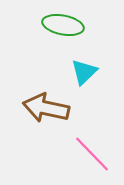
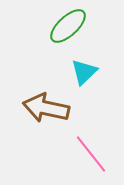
green ellipse: moved 5 px right, 1 px down; rotated 54 degrees counterclockwise
pink line: moved 1 px left; rotated 6 degrees clockwise
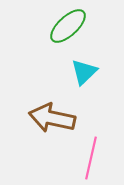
brown arrow: moved 6 px right, 10 px down
pink line: moved 4 px down; rotated 51 degrees clockwise
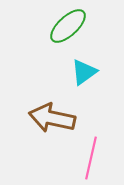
cyan triangle: rotated 8 degrees clockwise
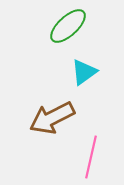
brown arrow: rotated 39 degrees counterclockwise
pink line: moved 1 px up
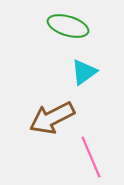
green ellipse: rotated 60 degrees clockwise
pink line: rotated 36 degrees counterclockwise
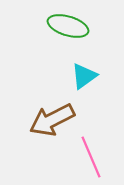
cyan triangle: moved 4 px down
brown arrow: moved 2 px down
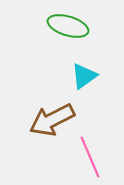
pink line: moved 1 px left
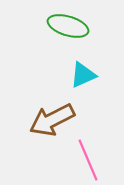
cyan triangle: moved 1 px left, 1 px up; rotated 12 degrees clockwise
pink line: moved 2 px left, 3 px down
